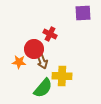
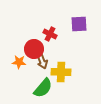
purple square: moved 4 px left, 11 px down
yellow cross: moved 1 px left, 4 px up
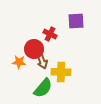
purple square: moved 3 px left, 3 px up
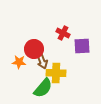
purple square: moved 6 px right, 25 px down
red cross: moved 13 px right, 1 px up
yellow cross: moved 5 px left, 1 px down
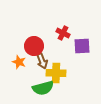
red circle: moved 3 px up
orange star: rotated 16 degrees clockwise
green semicircle: rotated 35 degrees clockwise
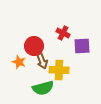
yellow cross: moved 3 px right, 3 px up
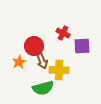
orange star: rotated 24 degrees clockwise
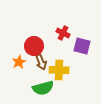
purple square: rotated 18 degrees clockwise
brown arrow: moved 1 px left, 1 px down
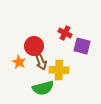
red cross: moved 2 px right
orange star: rotated 16 degrees counterclockwise
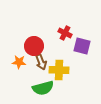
orange star: rotated 24 degrees counterclockwise
